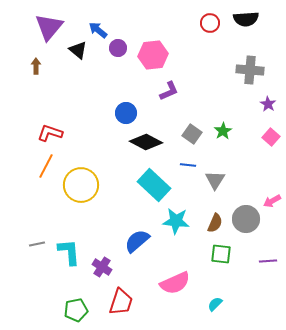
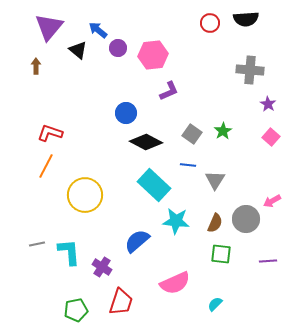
yellow circle: moved 4 px right, 10 px down
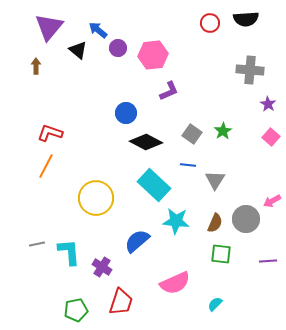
yellow circle: moved 11 px right, 3 px down
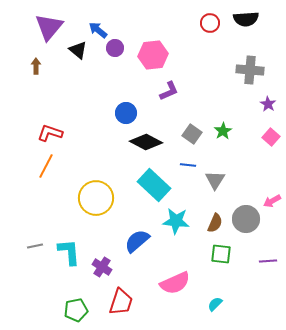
purple circle: moved 3 px left
gray line: moved 2 px left, 2 px down
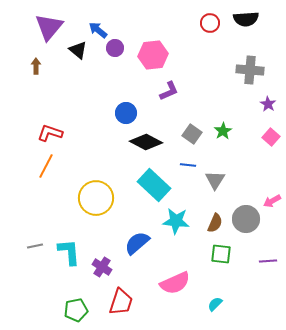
blue semicircle: moved 2 px down
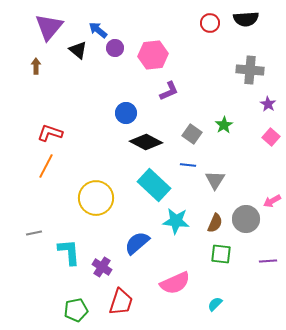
green star: moved 1 px right, 6 px up
gray line: moved 1 px left, 13 px up
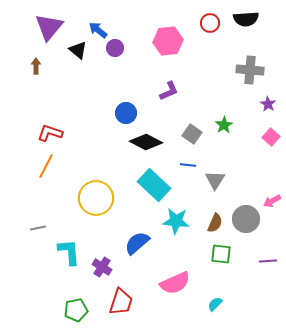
pink hexagon: moved 15 px right, 14 px up
gray line: moved 4 px right, 5 px up
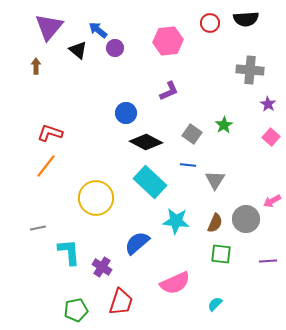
orange line: rotated 10 degrees clockwise
cyan rectangle: moved 4 px left, 3 px up
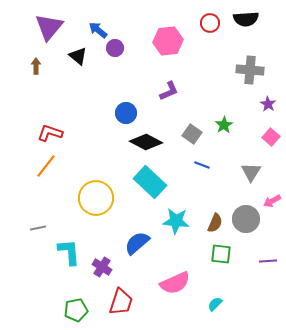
black triangle: moved 6 px down
blue line: moved 14 px right; rotated 14 degrees clockwise
gray triangle: moved 36 px right, 8 px up
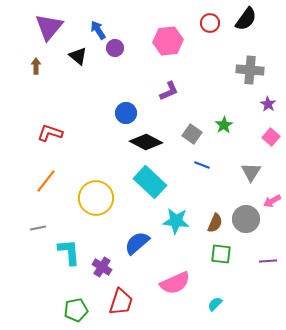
black semicircle: rotated 50 degrees counterclockwise
blue arrow: rotated 18 degrees clockwise
orange line: moved 15 px down
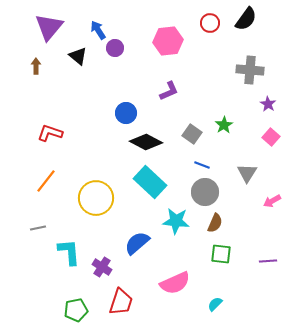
gray triangle: moved 4 px left, 1 px down
gray circle: moved 41 px left, 27 px up
